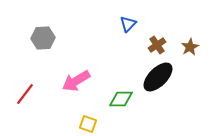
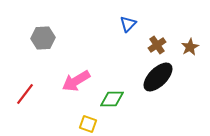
green diamond: moved 9 px left
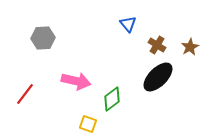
blue triangle: rotated 24 degrees counterclockwise
brown cross: rotated 24 degrees counterclockwise
pink arrow: rotated 136 degrees counterclockwise
green diamond: rotated 35 degrees counterclockwise
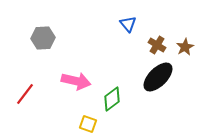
brown star: moved 5 px left
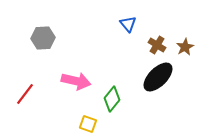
green diamond: rotated 15 degrees counterclockwise
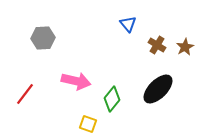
black ellipse: moved 12 px down
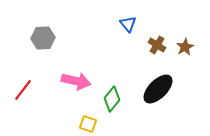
red line: moved 2 px left, 4 px up
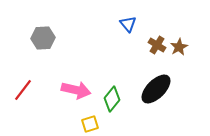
brown star: moved 6 px left
pink arrow: moved 9 px down
black ellipse: moved 2 px left
yellow square: moved 2 px right; rotated 36 degrees counterclockwise
